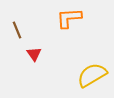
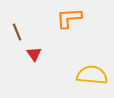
brown line: moved 2 px down
yellow semicircle: rotated 36 degrees clockwise
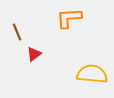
red triangle: rotated 28 degrees clockwise
yellow semicircle: moved 1 px up
